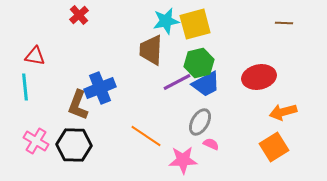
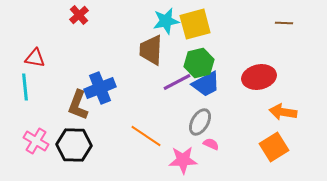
red triangle: moved 2 px down
orange arrow: rotated 24 degrees clockwise
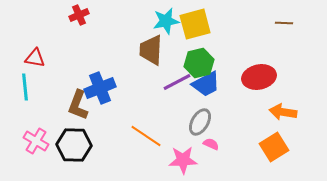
red cross: rotated 18 degrees clockwise
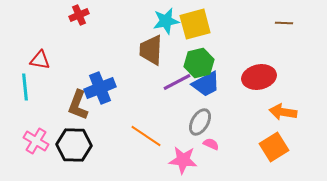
red triangle: moved 5 px right, 2 px down
pink star: rotated 8 degrees clockwise
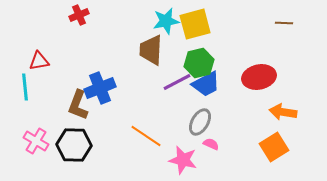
red triangle: moved 1 px left, 1 px down; rotated 20 degrees counterclockwise
pink star: rotated 8 degrees clockwise
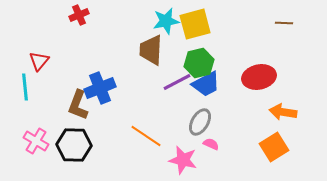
red triangle: rotated 40 degrees counterclockwise
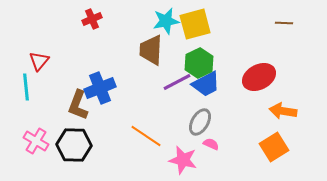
red cross: moved 13 px right, 4 px down
green hexagon: rotated 12 degrees counterclockwise
red ellipse: rotated 16 degrees counterclockwise
cyan line: moved 1 px right
orange arrow: moved 1 px up
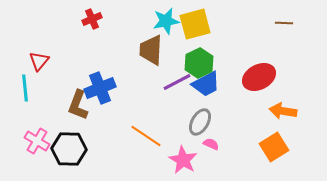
cyan line: moved 1 px left, 1 px down
pink cross: moved 1 px right
black hexagon: moved 5 px left, 4 px down
pink star: rotated 16 degrees clockwise
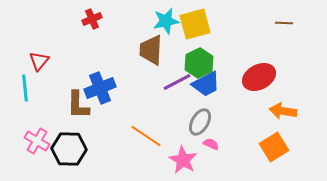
brown L-shape: rotated 20 degrees counterclockwise
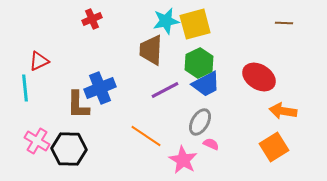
red triangle: rotated 25 degrees clockwise
red ellipse: rotated 60 degrees clockwise
purple line: moved 12 px left, 8 px down
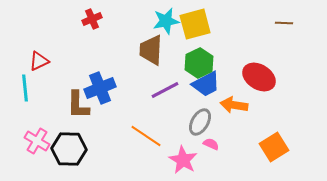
orange arrow: moved 49 px left, 6 px up
